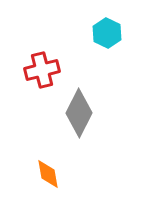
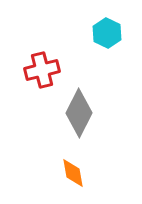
orange diamond: moved 25 px right, 1 px up
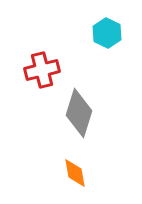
gray diamond: rotated 9 degrees counterclockwise
orange diamond: moved 2 px right
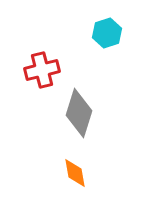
cyan hexagon: rotated 16 degrees clockwise
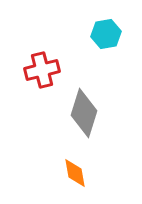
cyan hexagon: moved 1 px left, 1 px down; rotated 8 degrees clockwise
gray diamond: moved 5 px right
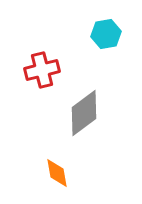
gray diamond: rotated 36 degrees clockwise
orange diamond: moved 18 px left
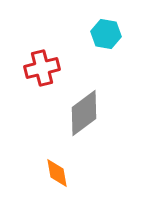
cyan hexagon: rotated 20 degrees clockwise
red cross: moved 2 px up
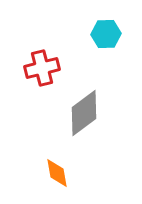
cyan hexagon: rotated 12 degrees counterclockwise
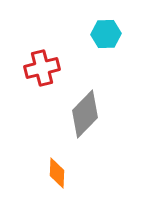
gray diamond: moved 1 px right, 1 px down; rotated 9 degrees counterclockwise
orange diamond: rotated 12 degrees clockwise
